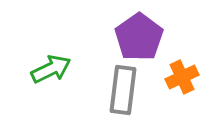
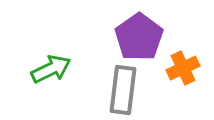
orange cross: moved 1 px right, 9 px up
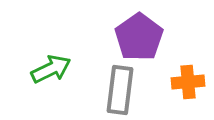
orange cross: moved 5 px right, 14 px down; rotated 20 degrees clockwise
gray rectangle: moved 3 px left
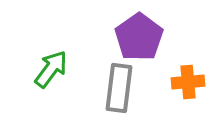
green arrow: rotated 27 degrees counterclockwise
gray rectangle: moved 1 px left, 2 px up
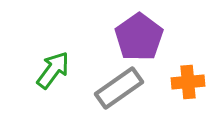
green arrow: moved 2 px right, 1 px down
gray rectangle: rotated 48 degrees clockwise
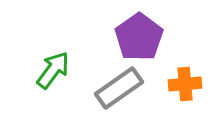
orange cross: moved 3 px left, 2 px down
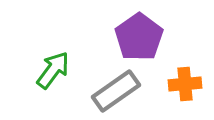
gray rectangle: moved 3 px left, 3 px down
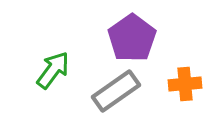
purple pentagon: moved 7 px left, 1 px down
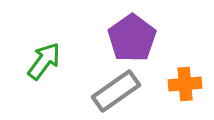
green arrow: moved 9 px left, 9 px up
